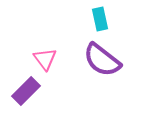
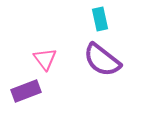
purple rectangle: rotated 24 degrees clockwise
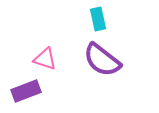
cyan rectangle: moved 2 px left
pink triangle: rotated 35 degrees counterclockwise
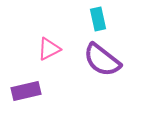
pink triangle: moved 4 px right, 10 px up; rotated 45 degrees counterclockwise
purple rectangle: rotated 8 degrees clockwise
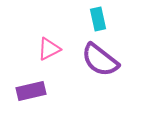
purple semicircle: moved 2 px left
purple rectangle: moved 5 px right
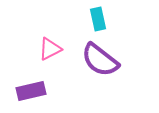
pink triangle: moved 1 px right
